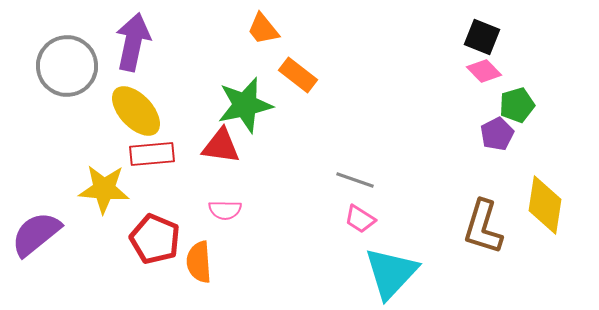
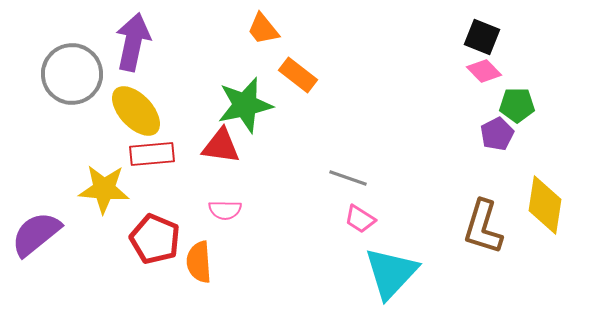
gray circle: moved 5 px right, 8 px down
green pentagon: rotated 16 degrees clockwise
gray line: moved 7 px left, 2 px up
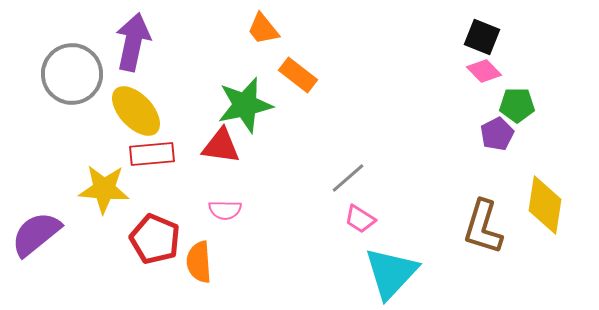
gray line: rotated 60 degrees counterclockwise
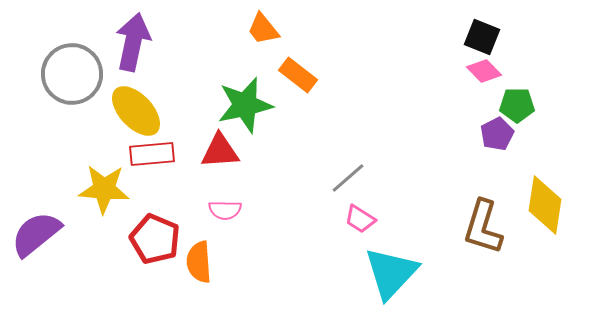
red triangle: moved 1 px left, 5 px down; rotated 12 degrees counterclockwise
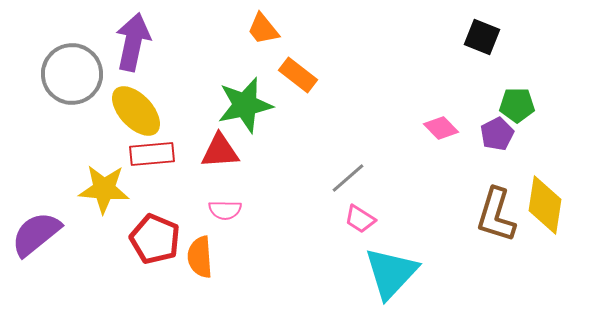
pink diamond: moved 43 px left, 57 px down
brown L-shape: moved 13 px right, 12 px up
orange semicircle: moved 1 px right, 5 px up
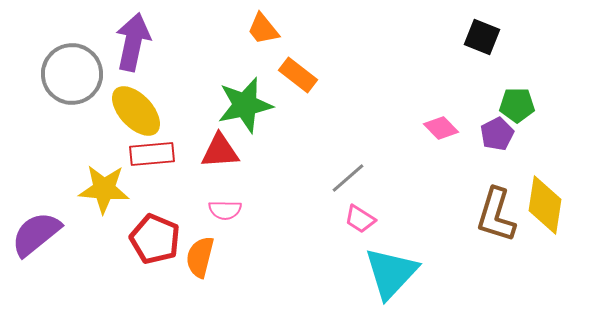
orange semicircle: rotated 18 degrees clockwise
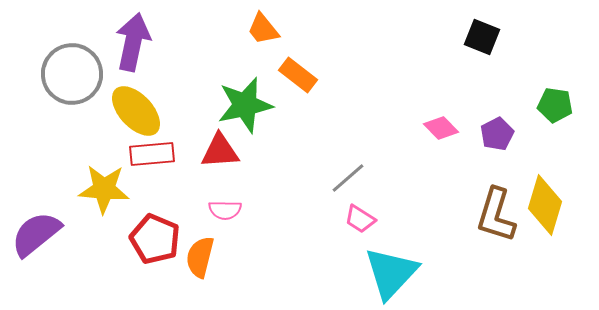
green pentagon: moved 38 px right; rotated 8 degrees clockwise
yellow diamond: rotated 8 degrees clockwise
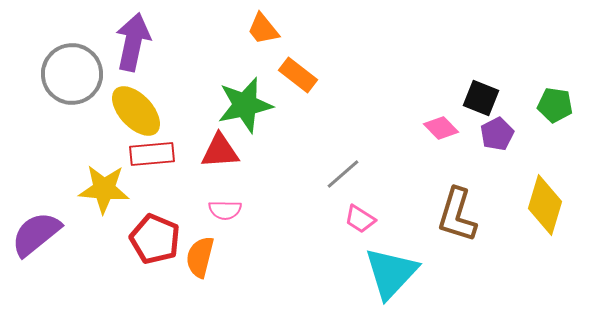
black square: moved 1 px left, 61 px down
gray line: moved 5 px left, 4 px up
brown L-shape: moved 39 px left
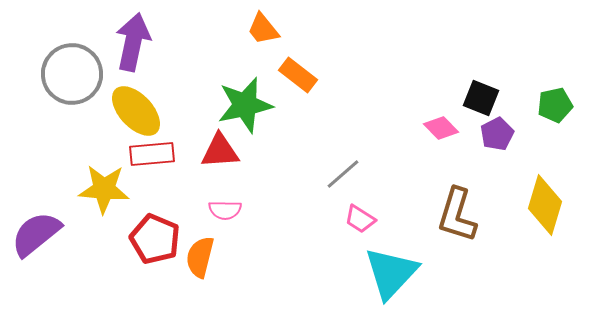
green pentagon: rotated 20 degrees counterclockwise
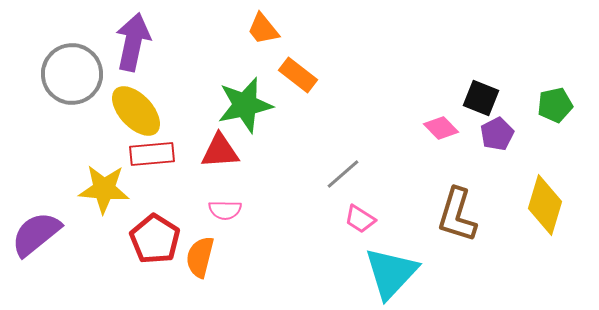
red pentagon: rotated 9 degrees clockwise
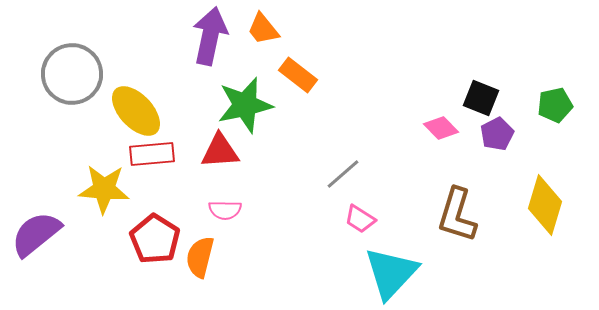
purple arrow: moved 77 px right, 6 px up
